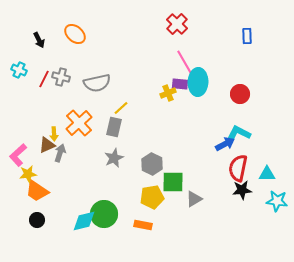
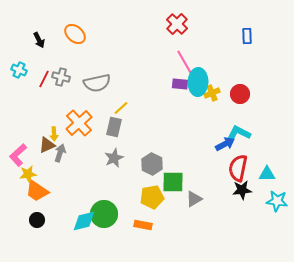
yellow cross: moved 44 px right
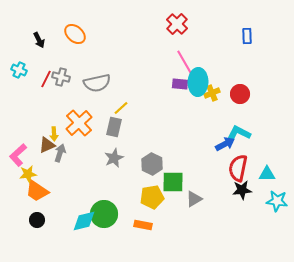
red line: moved 2 px right
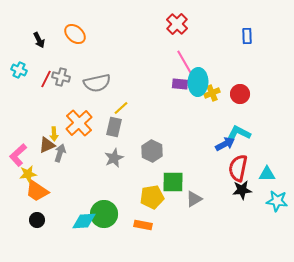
gray hexagon: moved 13 px up
cyan diamond: rotated 10 degrees clockwise
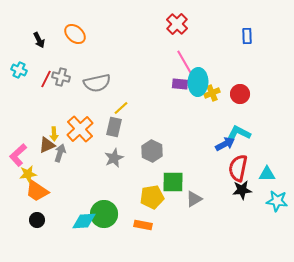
orange cross: moved 1 px right, 6 px down
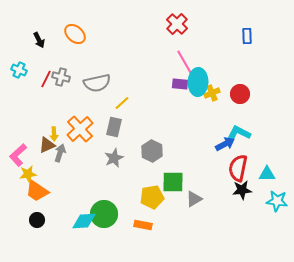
yellow line: moved 1 px right, 5 px up
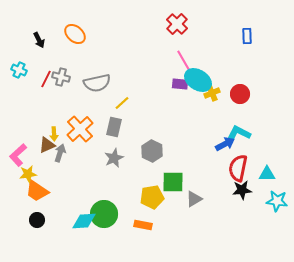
cyan ellipse: moved 2 px up; rotated 60 degrees counterclockwise
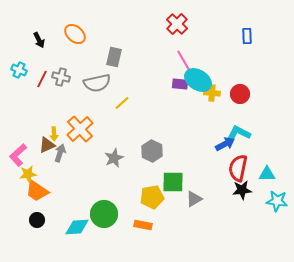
red line: moved 4 px left
yellow cross: rotated 28 degrees clockwise
gray rectangle: moved 70 px up
cyan diamond: moved 7 px left, 6 px down
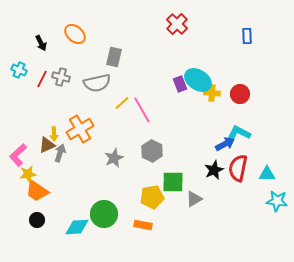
black arrow: moved 2 px right, 3 px down
pink line: moved 43 px left, 47 px down
purple rectangle: rotated 63 degrees clockwise
orange cross: rotated 12 degrees clockwise
black star: moved 28 px left, 20 px up; rotated 18 degrees counterclockwise
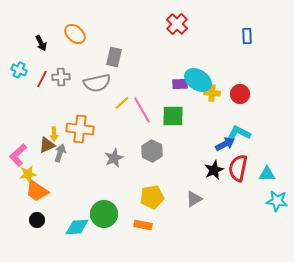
gray cross: rotated 18 degrees counterclockwise
purple rectangle: rotated 70 degrees counterclockwise
orange cross: rotated 36 degrees clockwise
green square: moved 66 px up
